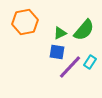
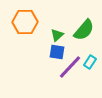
orange hexagon: rotated 10 degrees clockwise
green triangle: moved 3 px left, 2 px down; rotated 16 degrees counterclockwise
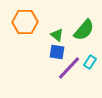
green triangle: rotated 40 degrees counterclockwise
purple line: moved 1 px left, 1 px down
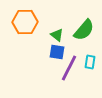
cyan rectangle: rotated 24 degrees counterclockwise
purple line: rotated 16 degrees counterclockwise
